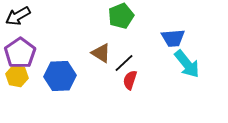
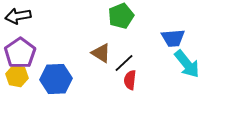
black arrow: rotated 20 degrees clockwise
blue hexagon: moved 4 px left, 3 px down
red semicircle: rotated 12 degrees counterclockwise
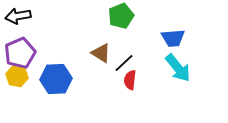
purple pentagon: rotated 12 degrees clockwise
cyan arrow: moved 9 px left, 4 px down
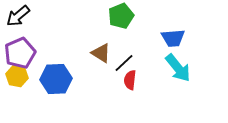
black arrow: rotated 30 degrees counterclockwise
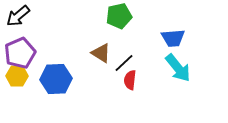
green pentagon: moved 2 px left; rotated 10 degrees clockwise
yellow hexagon: rotated 10 degrees counterclockwise
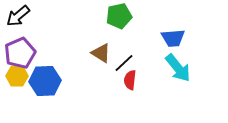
blue hexagon: moved 11 px left, 2 px down
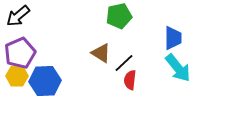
blue trapezoid: rotated 85 degrees counterclockwise
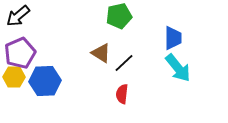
yellow hexagon: moved 3 px left, 1 px down
red semicircle: moved 8 px left, 14 px down
